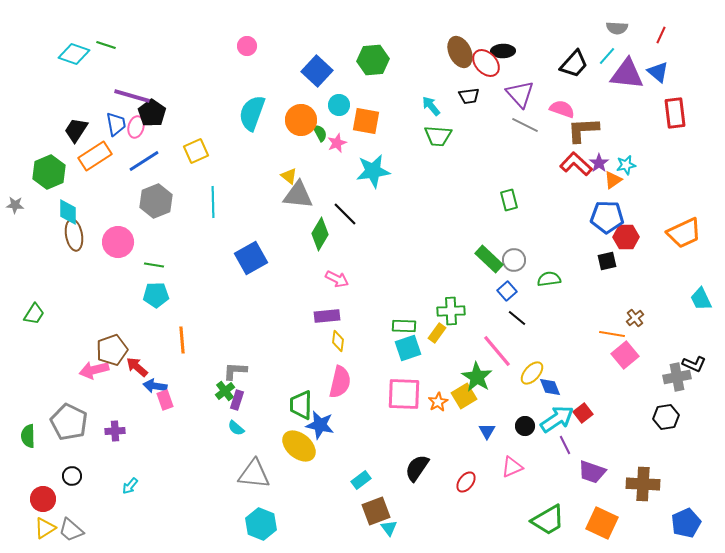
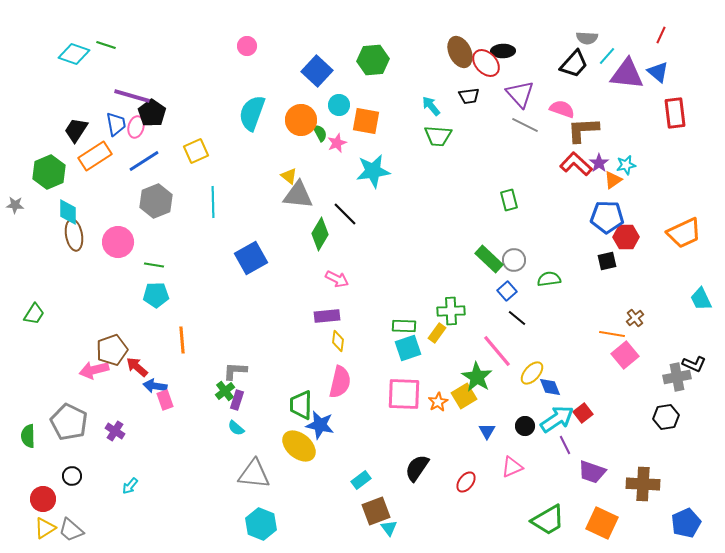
gray semicircle at (617, 28): moved 30 px left, 10 px down
purple cross at (115, 431): rotated 36 degrees clockwise
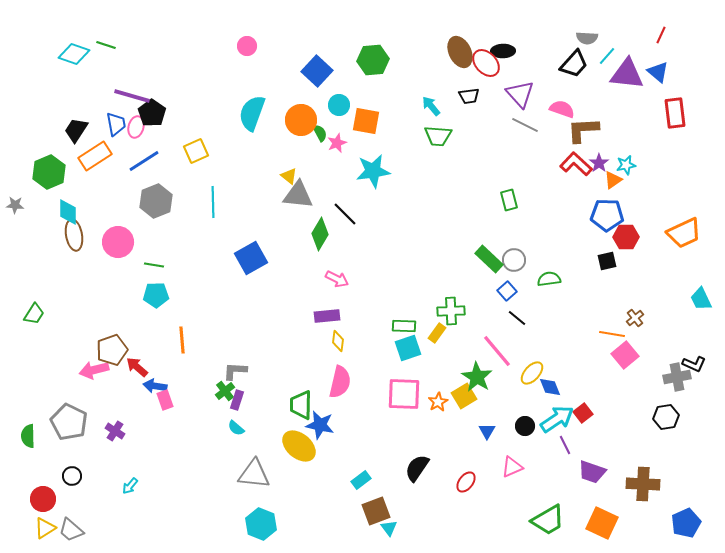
blue pentagon at (607, 217): moved 2 px up
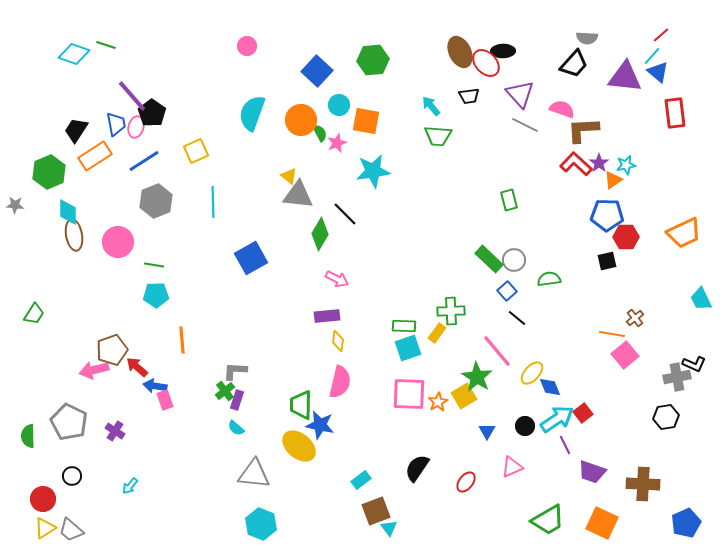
red line at (661, 35): rotated 24 degrees clockwise
cyan line at (607, 56): moved 45 px right
purple triangle at (627, 74): moved 2 px left, 3 px down
purple line at (132, 96): rotated 33 degrees clockwise
pink square at (404, 394): moved 5 px right
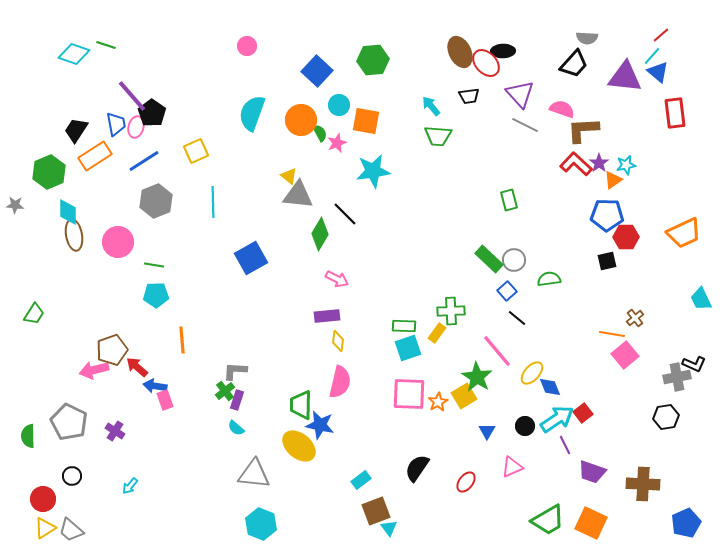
orange square at (602, 523): moved 11 px left
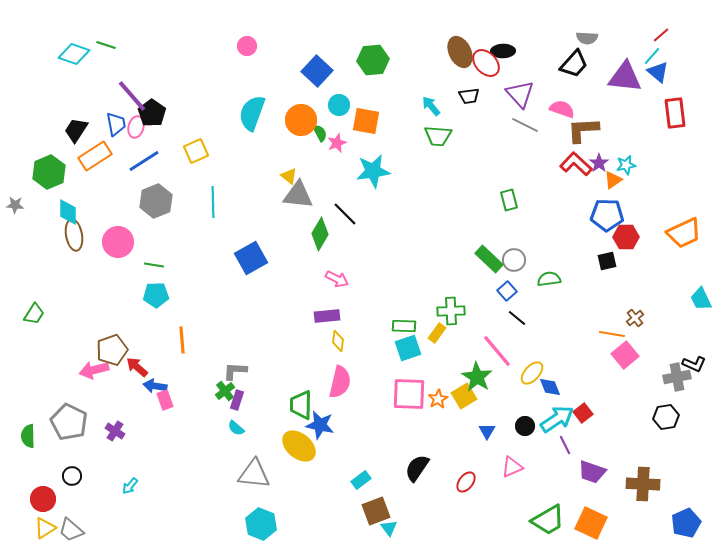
orange star at (438, 402): moved 3 px up
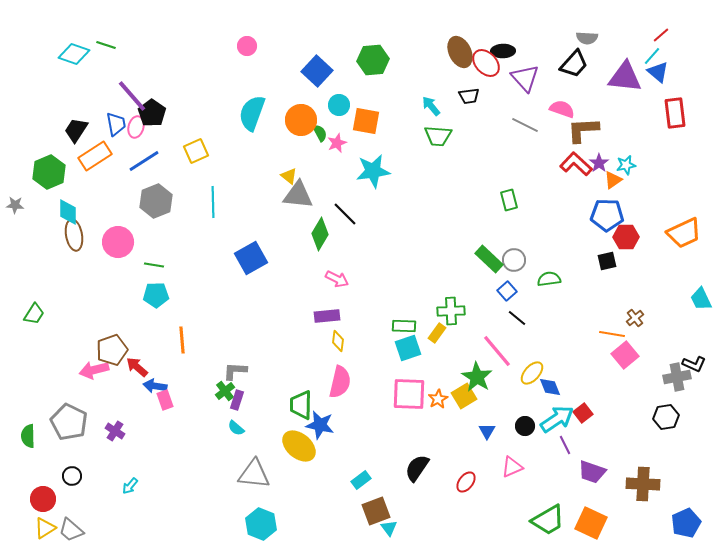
purple triangle at (520, 94): moved 5 px right, 16 px up
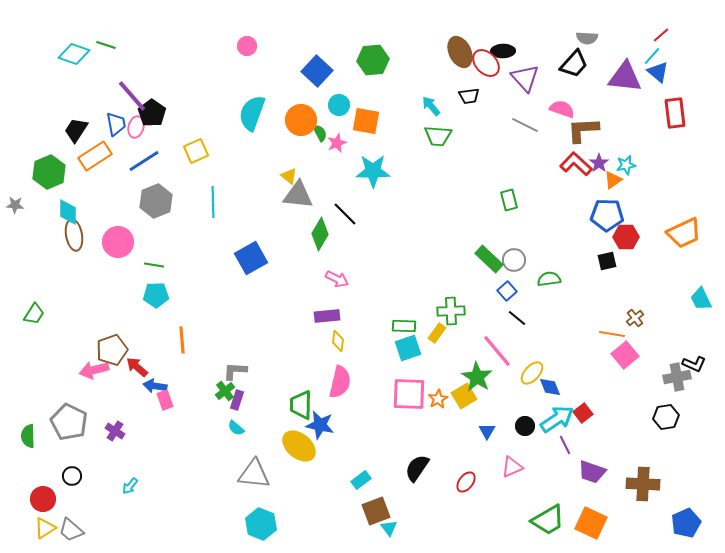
cyan star at (373, 171): rotated 8 degrees clockwise
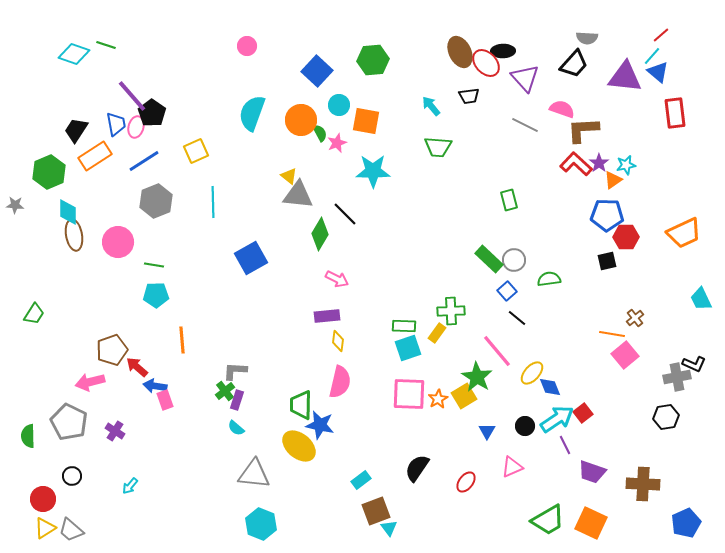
green trapezoid at (438, 136): moved 11 px down
pink arrow at (94, 370): moved 4 px left, 12 px down
